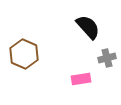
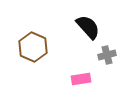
brown hexagon: moved 9 px right, 7 px up
gray cross: moved 3 px up
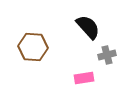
brown hexagon: rotated 20 degrees counterclockwise
pink rectangle: moved 3 px right, 1 px up
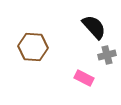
black semicircle: moved 6 px right
pink rectangle: rotated 36 degrees clockwise
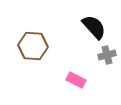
brown hexagon: moved 1 px up
pink rectangle: moved 8 px left, 2 px down
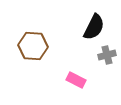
black semicircle: rotated 68 degrees clockwise
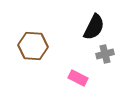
gray cross: moved 2 px left, 1 px up
pink rectangle: moved 2 px right, 2 px up
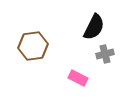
brown hexagon: rotated 12 degrees counterclockwise
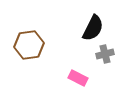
black semicircle: moved 1 px left, 1 px down
brown hexagon: moved 4 px left, 1 px up
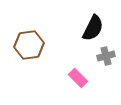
gray cross: moved 1 px right, 2 px down
pink rectangle: rotated 18 degrees clockwise
